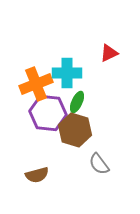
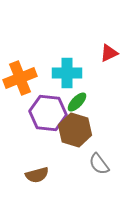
orange cross: moved 16 px left, 6 px up
green ellipse: rotated 20 degrees clockwise
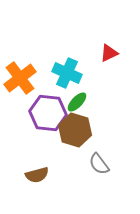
cyan cross: rotated 24 degrees clockwise
orange cross: rotated 16 degrees counterclockwise
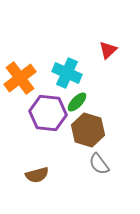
red triangle: moved 1 px left, 3 px up; rotated 18 degrees counterclockwise
brown hexagon: moved 13 px right
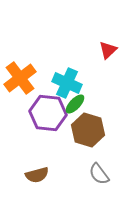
cyan cross: moved 10 px down
green ellipse: moved 2 px left, 2 px down
gray semicircle: moved 10 px down
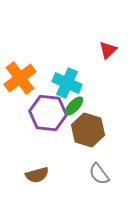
green ellipse: moved 1 px left, 2 px down
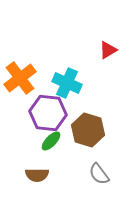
red triangle: rotated 12 degrees clockwise
green ellipse: moved 23 px left, 35 px down
brown semicircle: rotated 15 degrees clockwise
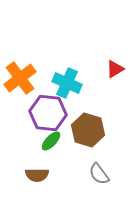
red triangle: moved 7 px right, 19 px down
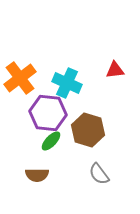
red triangle: moved 1 px down; rotated 24 degrees clockwise
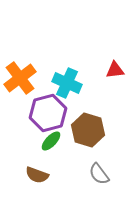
purple hexagon: rotated 21 degrees counterclockwise
brown semicircle: rotated 20 degrees clockwise
